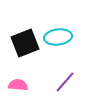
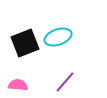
cyan ellipse: rotated 12 degrees counterclockwise
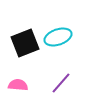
purple line: moved 4 px left, 1 px down
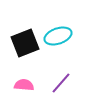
cyan ellipse: moved 1 px up
pink semicircle: moved 6 px right
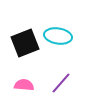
cyan ellipse: rotated 28 degrees clockwise
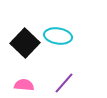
black square: rotated 24 degrees counterclockwise
purple line: moved 3 px right
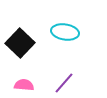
cyan ellipse: moved 7 px right, 4 px up
black square: moved 5 px left
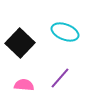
cyan ellipse: rotated 12 degrees clockwise
purple line: moved 4 px left, 5 px up
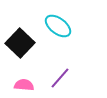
cyan ellipse: moved 7 px left, 6 px up; rotated 16 degrees clockwise
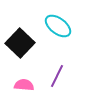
purple line: moved 3 px left, 2 px up; rotated 15 degrees counterclockwise
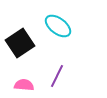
black square: rotated 12 degrees clockwise
